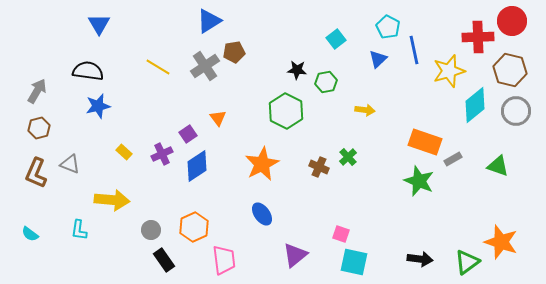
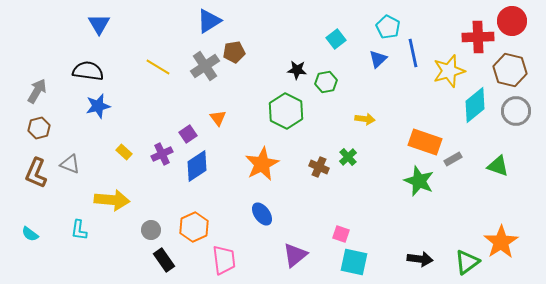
blue line at (414, 50): moved 1 px left, 3 px down
yellow arrow at (365, 110): moved 9 px down
orange star at (501, 242): rotated 20 degrees clockwise
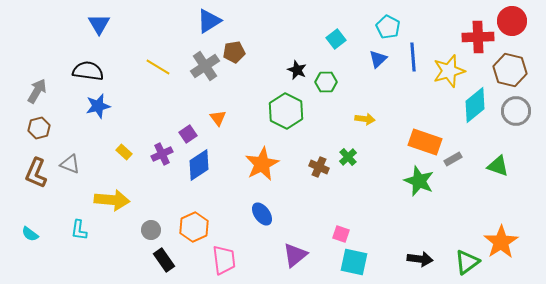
blue line at (413, 53): moved 4 px down; rotated 8 degrees clockwise
black star at (297, 70): rotated 18 degrees clockwise
green hexagon at (326, 82): rotated 10 degrees clockwise
blue diamond at (197, 166): moved 2 px right, 1 px up
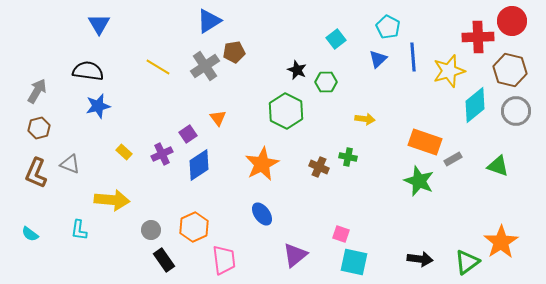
green cross at (348, 157): rotated 36 degrees counterclockwise
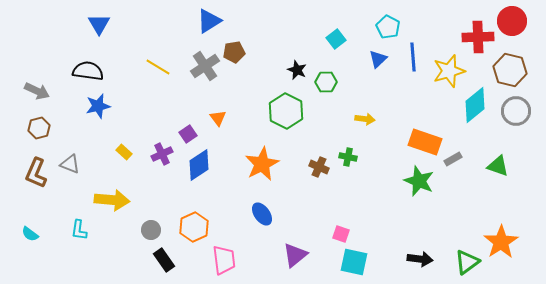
gray arrow at (37, 91): rotated 85 degrees clockwise
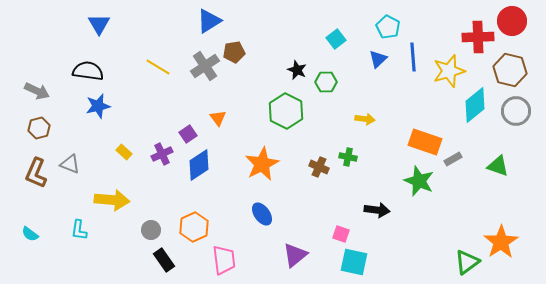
black arrow at (420, 259): moved 43 px left, 49 px up
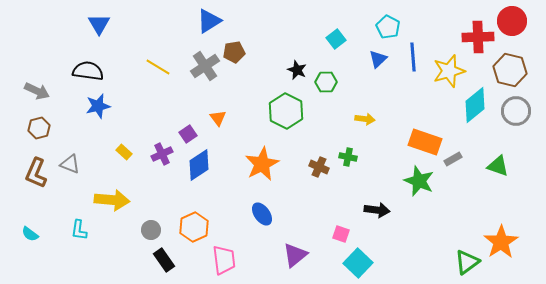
cyan square at (354, 262): moved 4 px right, 1 px down; rotated 32 degrees clockwise
